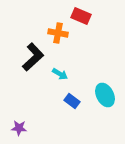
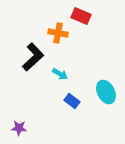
cyan ellipse: moved 1 px right, 3 px up
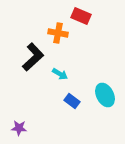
cyan ellipse: moved 1 px left, 3 px down
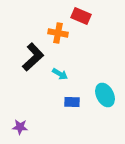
blue rectangle: moved 1 px down; rotated 35 degrees counterclockwise
purple star: moved 1 px right, 1 px up
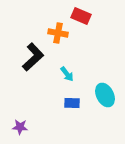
cyan arrow: moved 7 px right; rotated 21 degrees clockwise
blue rectangle: moved 1 px down
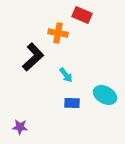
red rectangle: moved 1 px right, 1 px up
cyan arrow: moved 1 px left, 1 px down
cyan ellipse: rotated 35 degrees counterclockwise
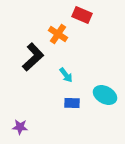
orange cross: moved 1 px down; rotated 24 degrees clockwise
